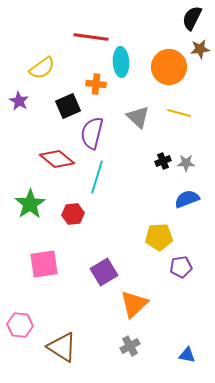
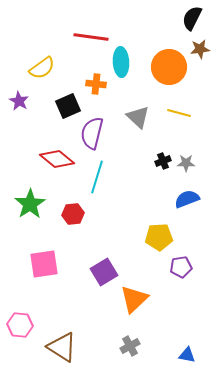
orange triangle: moved 5 px up
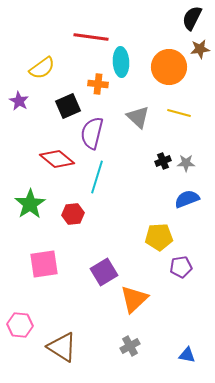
orange cross: moved 2 px right
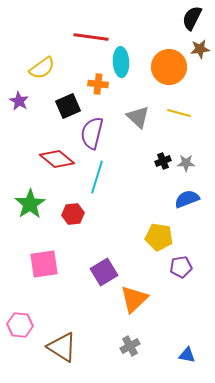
yellow pentagon: rotated 12 degrees clockwise
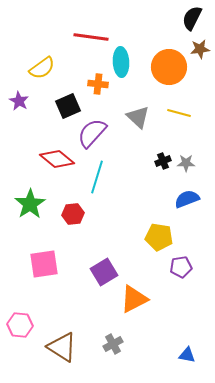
purple semicircle: rotated 28 degrees clockwise
orange triangle: rotated 16 degrees clockwise
gray cross: moved 17 px left, 2 px up
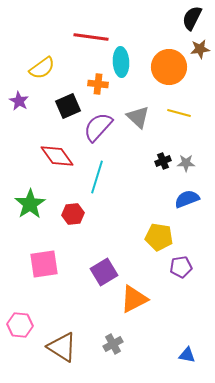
purple semicircle: moved 6 px right, 6 px up
red diamond: moved 3 px up; rotated 16 degrees clockwise
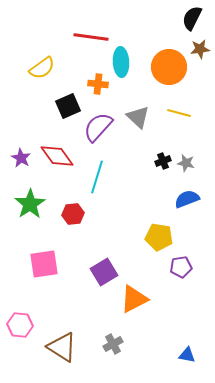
purple star: moved 2 px right, 57 px down
gray star: rotated 12 degrees clockwise
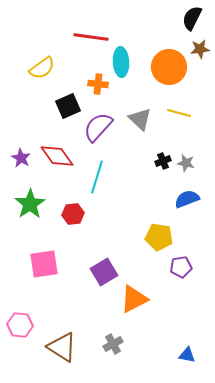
gray triangle: moved 2 px right, 2 px down
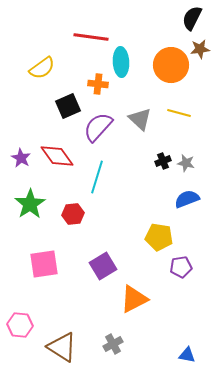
orange circle: moved 2 px right, 2 px up
purple square: moved 1 px left, 6 px up
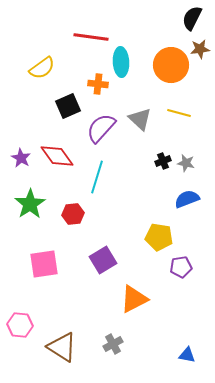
purple semicircle: moved 3 px right, 1 px down
purple square: moved 6 px up
